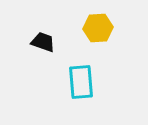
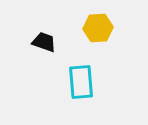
black trapezoid: moved 1 px right
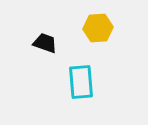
black trapezoid: moved 1 px right, 1 px down
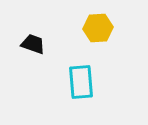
black trapezoid: moved 12 px left, 1 px down
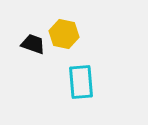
yellow hexagon: moved 34 px left, 6 px down; rotated 16 degrees clockwise
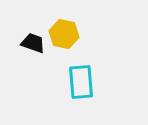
black trapezoid: moved 1 px up
